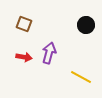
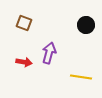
brown square: moved 1 px up
red arrow: moved 5 px down
yellow line: rotated 20 degrees counterclockwise
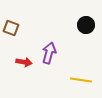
brown square: moved 13 px left, 5 px down
yellow line: moved 3 px down
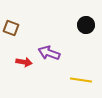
purple arrow: rotated 85 degrees counterclockwise
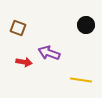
brown square: moved 7 px right
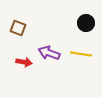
black circle: moved 2 px up
yellow line: moved 26 px up
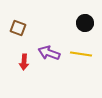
black circle: moved 1 px left
red arrow: rotated 84 degrees clockwise
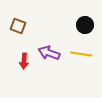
black circle: moved 2 px down
brown square: moved 2 px up
red arrow: moved 1 px up
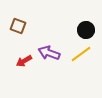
black circle: moved 1 px right, 5 px down
yellow line: rotated 45 degrees counterclockwise
red arrow: rotated 56 degrees clockwise
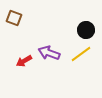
brown square: moved 4 px left, 8 px up
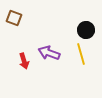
yellow line: rotated 70 degrees counterclockwise
red arrow: rotated 77 degrees counterclockwise
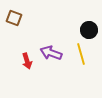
black circle: moved 3 px right
purple arrow: moved 2 px right
red arrow: moved 3 px right
